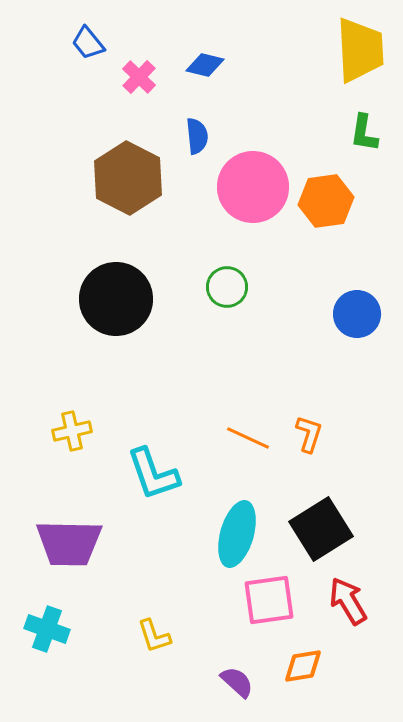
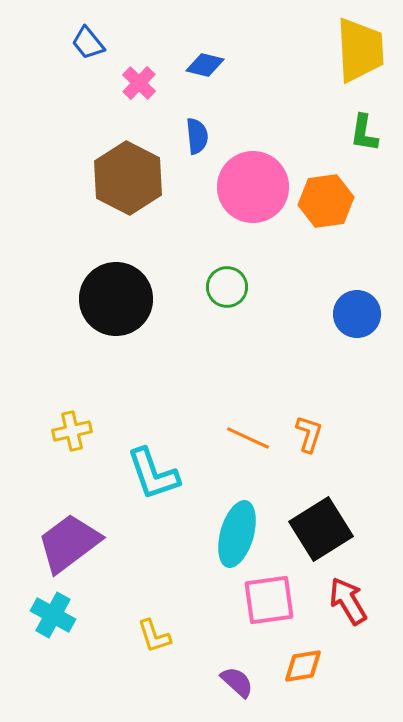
pink cross: moved 6 px down
purple trapezoid: rotated 142 degrees clockwise
cyan cross: moved 6 px right, 14 px up; rotated 9 degrees clockwise
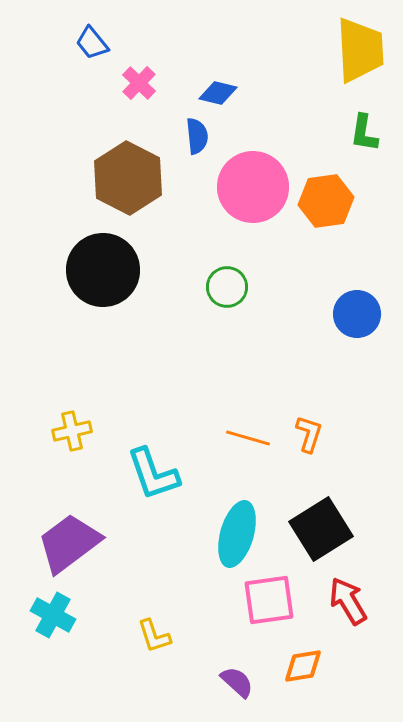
blue trapezoid: moved 4 px right
blue diamond: moved 13 px right, 28 px down
black circle: moved 13 px left, 29 px up
orange line: rotated 9 degrees counterclockwise
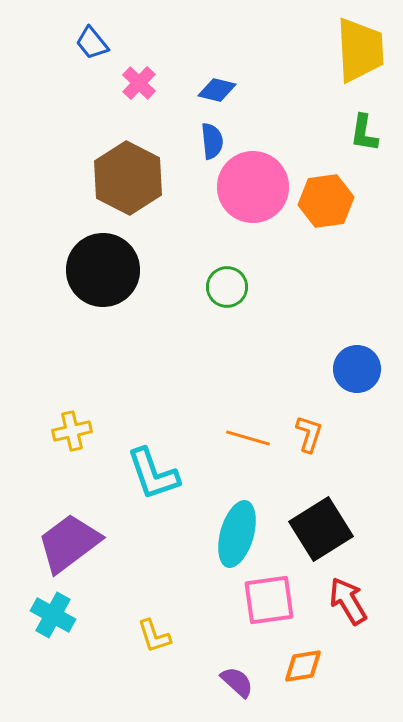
blue diamond: moved 1 px left, 3 px up
blue semicircle: moved 15 px right, 5 px down
blue circle: moved 55 px down
